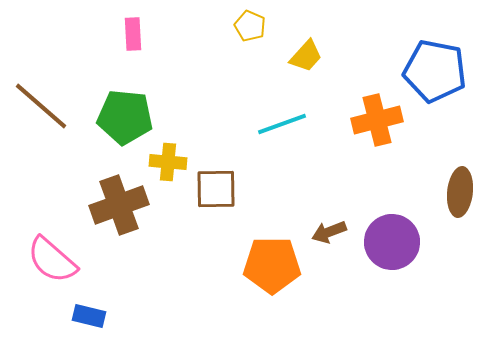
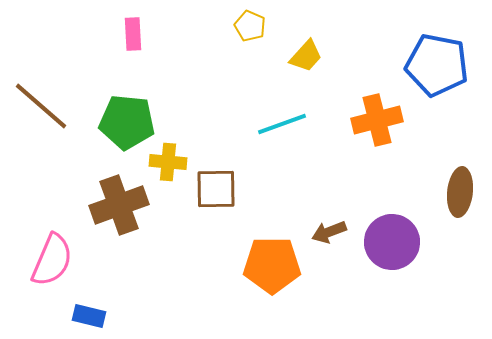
blue pentagon: moved 2 px right, 6 px up
green pentagon: moved 2 px right, 5 px down
pink semicircle: rotated 108 degrees counterclockwise
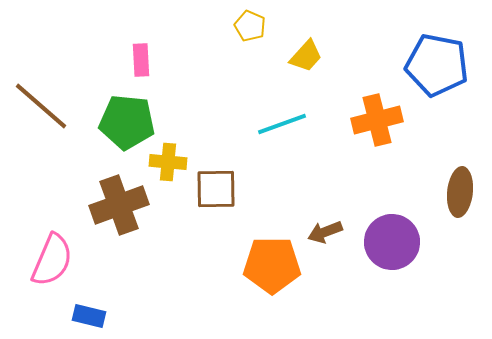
pink rectangle: moved 8 px right, 26 px down
brown arrow: moved 4 px left
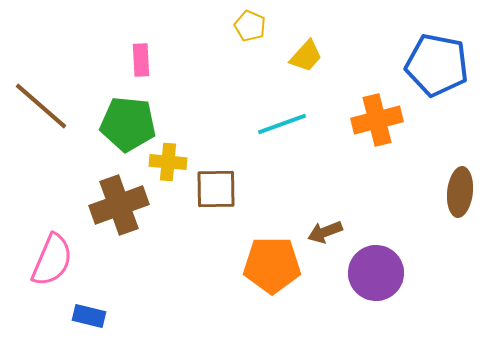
green pentagon: moved 1 px right, 2 px down
purple circle: moved 16 px left, 31 px down
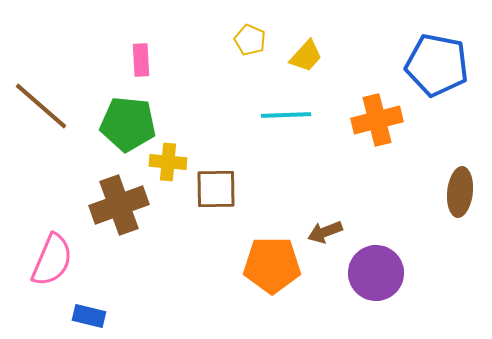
yellow pentagon: moved 14 px down
cyan line: moved 4 px right, 9 px up; rotated 18 degrees clockwise
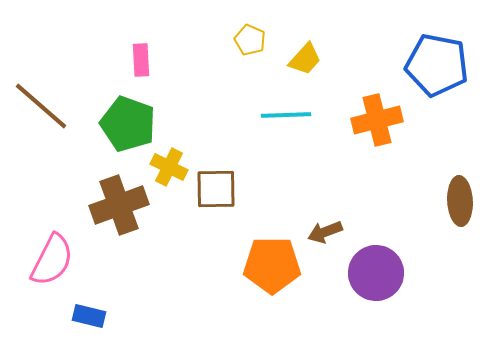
yellow trapezoid: moved 1 px left, 3 px down
green pentagon: rotated 14 degrees clockwise
yellow cross: moved 1 px right, 5 px down; rotated 21 degrees clockwise
brown ellipse: moved 9 px down; rotated 9 degrees counterclockwise
pink semicircle: rotated 4 degrees clockwise
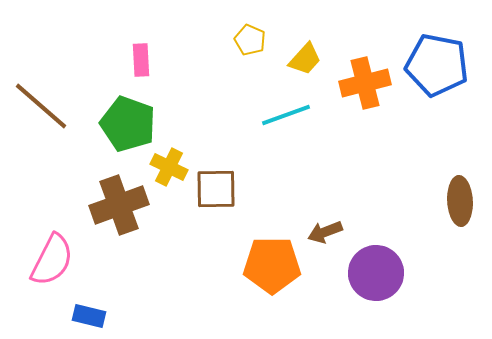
cyan line: rotated 18 degrees counterclockwise
orange cross: moved 12 px left, 37 px up
